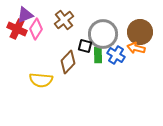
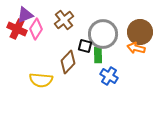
blue cross: moved 7 px left, 21 px down
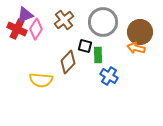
gray circle: moved 12 px up
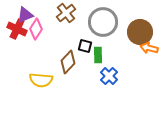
brown cross: moved 2 px right, 7 px up
orange arrow: moved 13 px right
blue cross: rotated 12 degrees clockwise
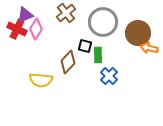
brown circle: moved 2 px left, 1 px down
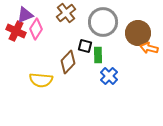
red cross: moved 1 px left, 2 px down
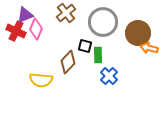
pink diamond: rotated 10 degrees counterclockwise
